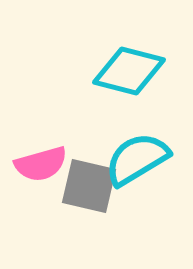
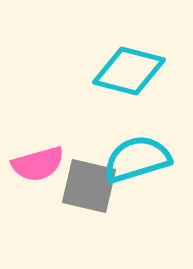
cyan semicircle: rotated 14 degrees clockwise
pink semicircle: moved 3 px left
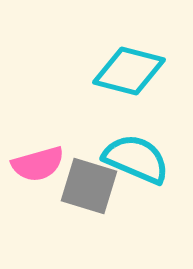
cyan semicircle: moved 1 px left; rotated 40 degrees clockwise
gray square: rotated 4 degrees clockwise
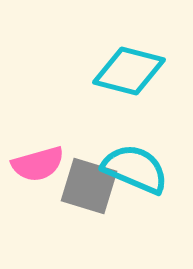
cyan semicircle: moved 1 px left, 10 px down
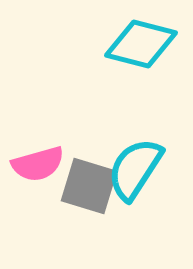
cyan diamond: moved 12 px right, 27 px up
cyan semicircle: rotated 80 degrees counterclockwise
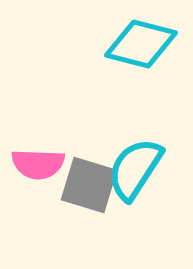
pink semicircle: rotated 18 degrees clockwise
gray square: moved 1 px up
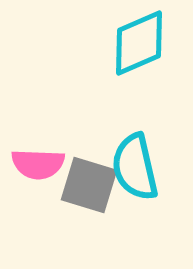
cyan diamond: moved 2 px left, 1 px up; rotated 38 degrees counterclockwise
cyan semicircle: moved 2 px up; rotated 46 degrees counterclockwise
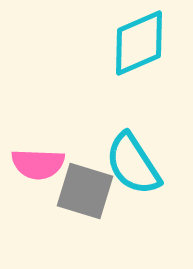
cyan semicircle: moved 2 px left, 3 px up; rotated 20 degrees counterclockwise
gray square: moved 4 px left, 6 px down
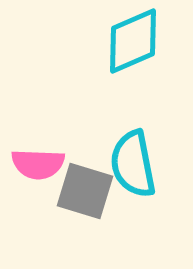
cyan diamond: moved 6 px left, 2 px up
cyan semicircle: rotated 22 degrees clockwise
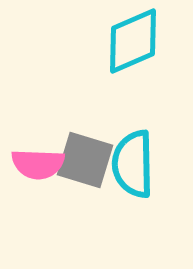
cyan semicircle: rotated 10 degrees clockwise
gray square: moved 31 px up
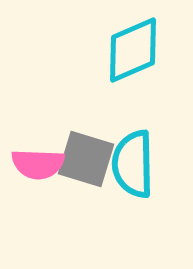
cyan diamond: moved 9 px down
gray square: moved 1 px right, 1 px up
